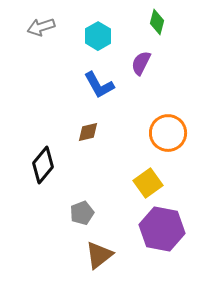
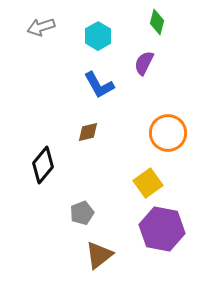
purple semicircle: moved 3 px right
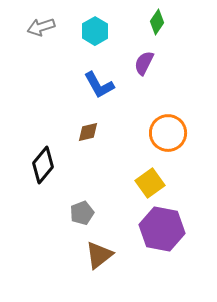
green diamond: rotated 20 degrees clockwise
cyan hexagon: moved 3 px left, 5 px up
yellow square: moved 2 px right
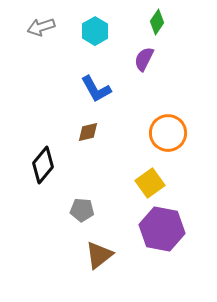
purple semicircle: moved 4 px up
blue L-shape: moved 3 px left, 4 px down
gray pentagon: moved 3 px up; rotated 25 degrees clockwise
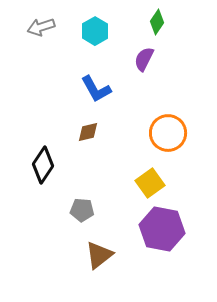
black diamond: rotated 6 degrees counterclockwise
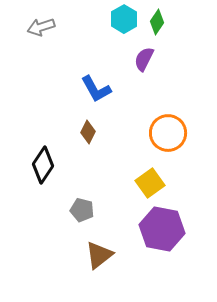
cyan hexagon: moved 29 px right, 12 px up
brown diamond: rotated 50 degrees counterclockwise
gray pentagon: rotated 10 degrees clockwise
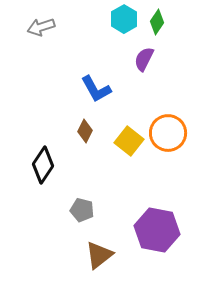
brown diamond: moved 3 px left, 1 px up
yellow square: moved 21 px left, 42 px up; rotated 16 degrees counterclockwise
purple hexagon: moved 5 px left, 1 px down
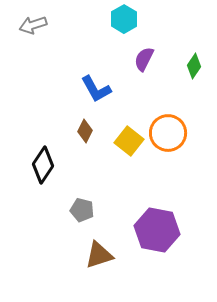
green diamond: moved 37 px right, 44 px down
gray arrow: moved 8 px left, 2 px up
brown triangle: rotated 20 degrees clockwise
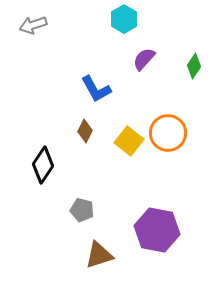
purple semicircle: rotated 15 degrees clockwise
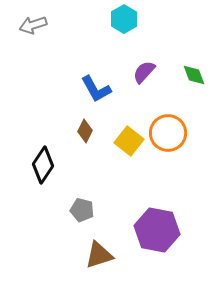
purple semicircle: moved 13 px down
green diamond: moved 9 px down; rotated 55 degrees counterclockwise
